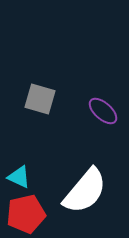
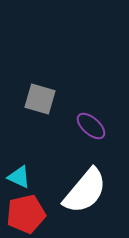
purple ellipse: moved 12 px left, 15 px down
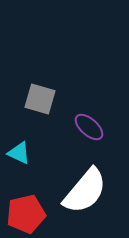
purple ellipse: moved 2 px left, 1 px down
cyan triangle: moved 24 px up
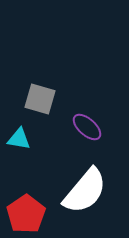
purple ellipse: moved 2 px left
cyan triangle: moved 14 px up; rotated 15 degrees counterclockwise
red pentagon: rotated 21 degrees counterclockwise
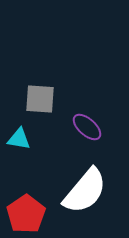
gray square: rotated 12 degrees counterclockwise
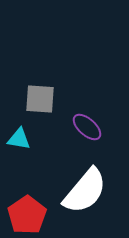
red pentagon: moved 1 px right, 1 px down
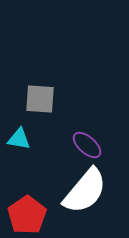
purple ellipse: moved 18 px down
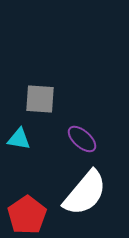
purple ellipse: moved 5 px left, 6 px up
white semicircle: moved 2 px down
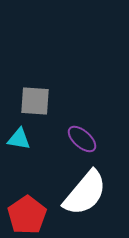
gray square: moved 5 px left, 2 px down
